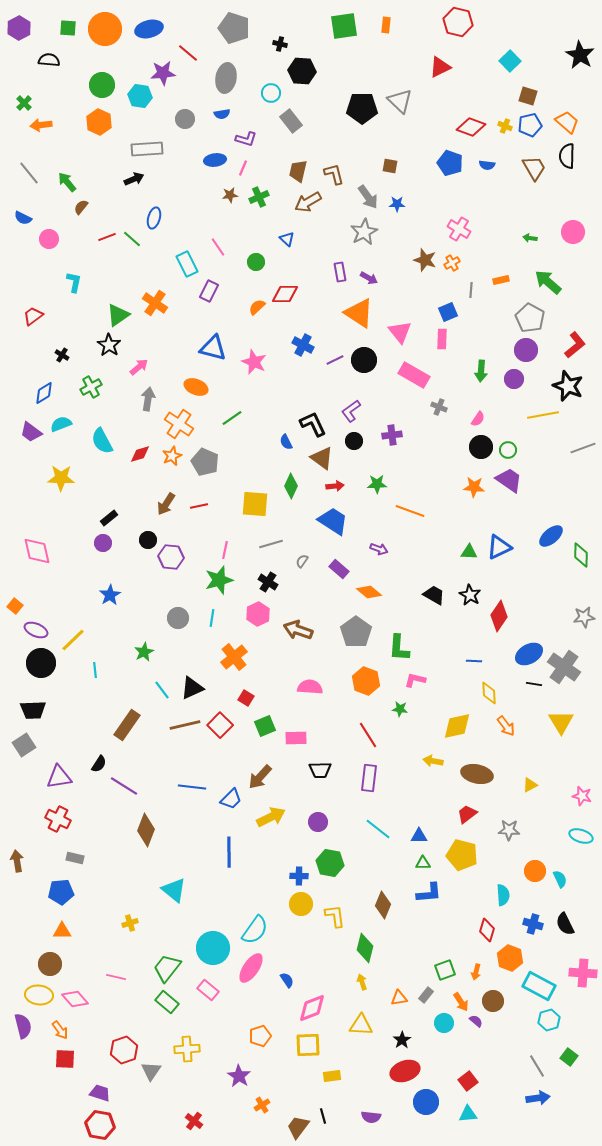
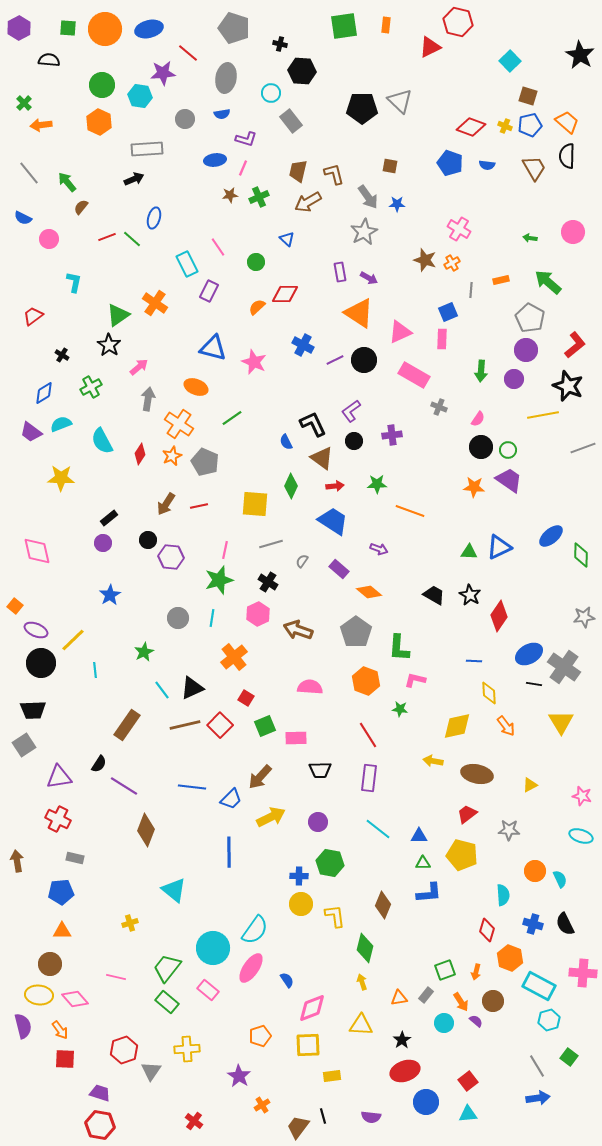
red triangle at (440, 67): moved 10 px left, 20 px up
pink triangle at (400, 332): rotated 45 degrees clockwise
red diamond at (140, 454): rotated 40 degrees counterclockwise
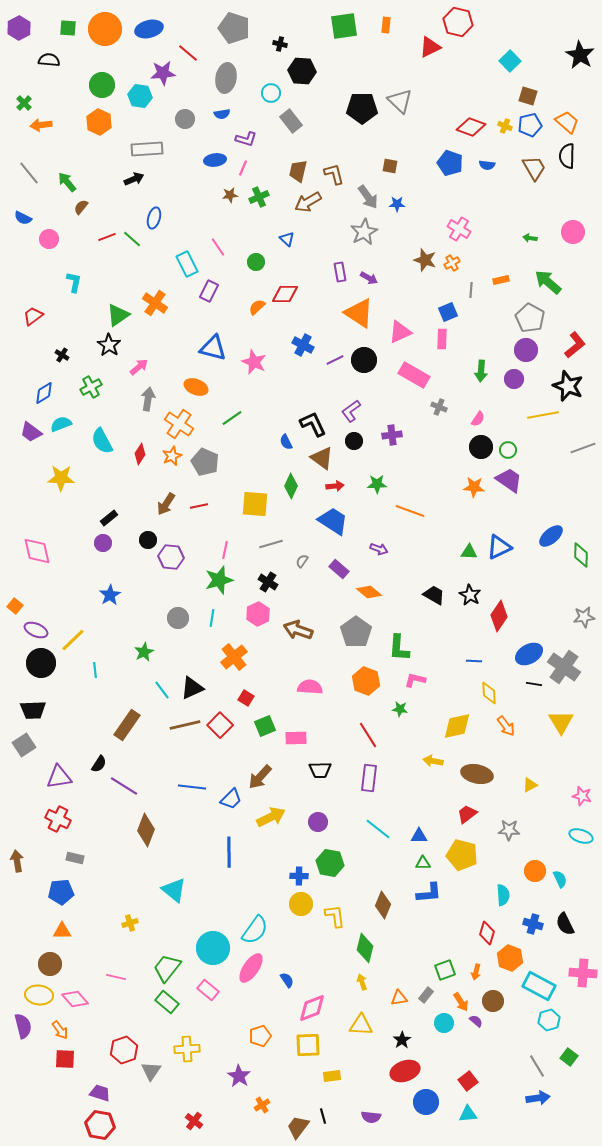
red diamond at (487, 930): moved 3 px down
